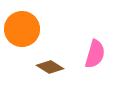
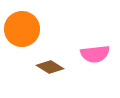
pink semicircle: rotated 68 degrees clockwise
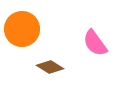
pink semicircle: moved 11 px up; rotated 60 degrees clockwise
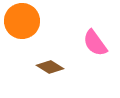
orange circle: moved 8 px up
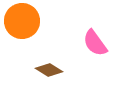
brown diamond: moved 1 px left, 3 px down
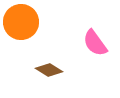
orange circle: moved 1 px left, 1 px down
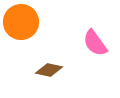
brown diamond: rotated 20 degrees counterclockwise
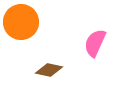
pink semicircle: rotated 60 degrees clockwise
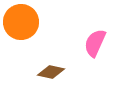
brown diamond: moved 2 px right, 2 px down
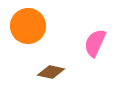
orange circle: moved 7 px right, 4 px down
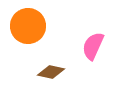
pink semicircle: moved 2 px left, 3 px down
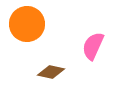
orange circle: moved 1 px left, 2 px up
